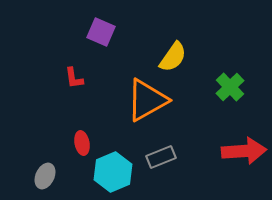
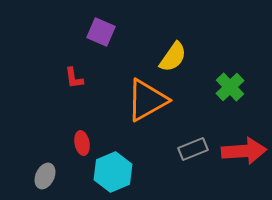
gray rectangle: moved 32 px right, 8 px up
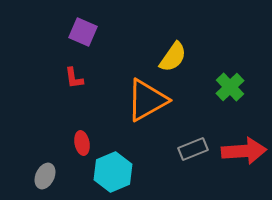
purple square: moved 18 px left
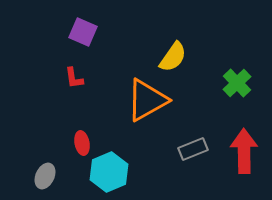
green cross: moved 7 px right, 4 px up
red arrow: rotated 87 degrees counterclockwise
cyan hexagon: moved 4 px left
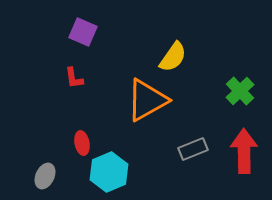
green cross: moved 3 px right, 8 px down
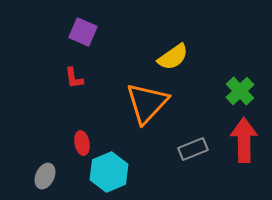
yellow semicircle: rotated 20 degrees clockwise
orange triangle: moved 3 px down; rotated 18 degrees counterclockwise
red arrow: moved 11 px up
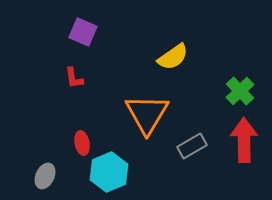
orange triangle: moved 11 px down; rotated 12 degrees counterclockwise
gray rectangle: moved 1 px left, 3 px up; rotated 8 degrees counterclockwise
